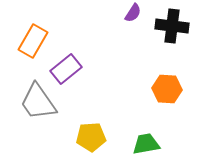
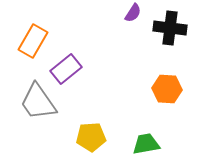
black cross: moved 2 px left, 2 px down
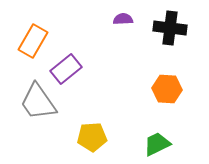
purple semicircle: moved 10 px left, 6 px down; rotated 126 degrees counterclockwise
yellow pentagon: moved 1 px right
green trapezoid: moved 11 px right; rotated 16 degrees counterclockwise
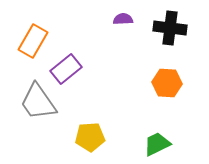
orange hexagon: moved 6 px up
yellow pentagon: moved 2 px left
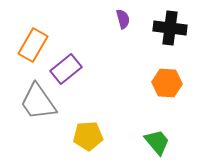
purple semicircle: rotated 78 degrees clockwise
orange rectangle: moved 4 px down
yellow pentagon: moved 2 px left, 1 px up
green trapezoid: moved 2 px up; rotated 76 degrees clockwise
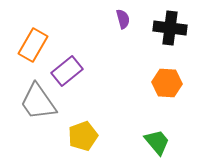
purple rectangle: moved 1 px right, 2 px down
yellow pentagon: moved 5 px left; rotated 16 degrees counterclockwise
